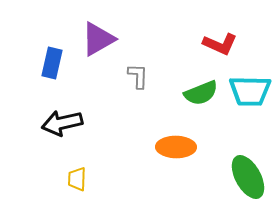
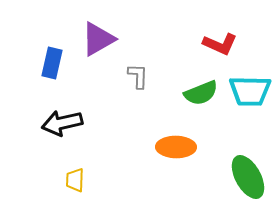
yellow trapezoid: moved 2 px left, 1 px down
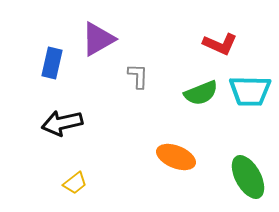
orange ellipse: moved 10 px down; rotated 21 degrees clockwise
yellow trapezoid: moved 3 px down; rotated 130 degrees counterclockwise
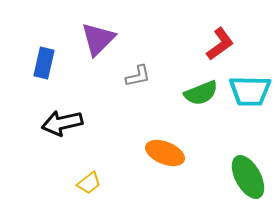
purple triangle: rotated 15 degrees counterclockwise
red L-shape: rotated 60 degrees counterclockwise
blue rectangle: moved 8 px left
gray L-shape: rotated 76 degrees clockwise
orange ellipse: moved 11 px left, 4 px up
yellow trapezoid: moved 14 px right
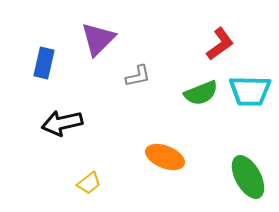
orange ellipse: moved 4 px down
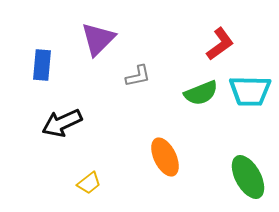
blue rectangle: moved 2 px left, 2 px down; rotated 8 degrees counterclockwise
black arrow: rotated 12 degrees counterclockwise
orange ellipse: rotated 42 degrees clockwise
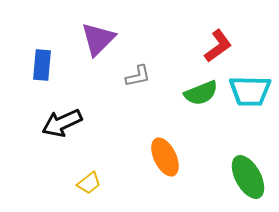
red L-shape: moved 2 px left, 2 px down
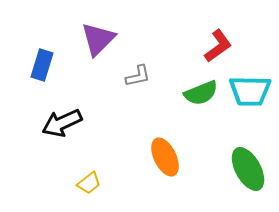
blue rectangle: rotated 12 degrees clockwise
green ellipse: moved 8 px up
